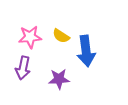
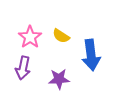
pink star: rotated 30 degrees counterclockwise
blue arrow: moved 5 px right, 4 px down
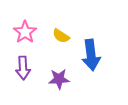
pink star: moved 5 px left, 5 px up
purple arrow: rotated 15 degrees counterclockwise
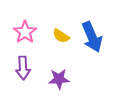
blue arrow: moved 1 px right, 18 px up; rotated 16 degrees counterclockwise
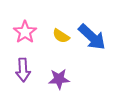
blue arrow: rotated 24 degrees counterclockwise
purple arrow: moved 2 px down
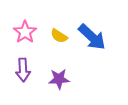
yellow semicircle: moved 2 px left
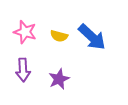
pink star: rotated 20 degrees counterclockwise
yellow semicircle: rotated 18 degrees counterclockwise
purple star: rotated 20 degrees counterclockwise
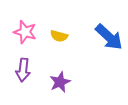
blue arrow: moved 17 px right
purple arrow: rotated 10 degrees clockwise
purple star: moved 1 px right, 3 px down
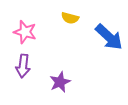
yellow semicircle: moved 11 px right, 18 px up
purple arrow: moved 4 px up
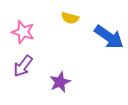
pink star: moved 2 px left
blue arrow: rotated 8 degrees counterclockwise
purple arrow: rotated 30 degrees clockwise
